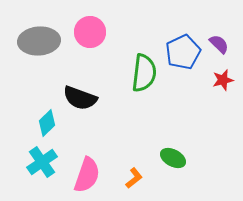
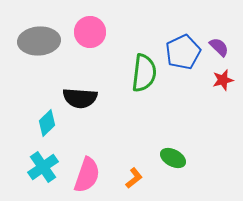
purple semicircle: moved 3 px down
black semicircle: rotated 16 degrees counterclockwise
cyan cross: moved 1 px right, 5 px down
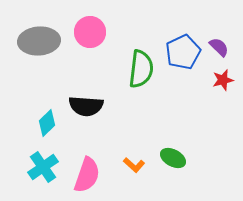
green semicircle: moved 3 px left, 4 px up
black semicircle: moved 6 px right, 8 px down
orange L-shape: moved 13 px up; rotated 80 degrees clockwise
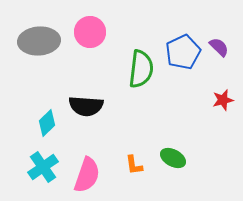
red star: moved 20 px down
orange L-shape: rotated 40 degrees clockwise
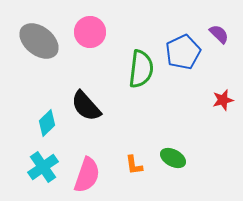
gray ellipse: rotated 42 degrees clockwise
purple semicircle: moved 13 px up
black semicircle: rotated 44 degrees clockwise
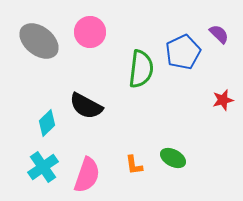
black semicircle: rotated 20 degrees counterclockwise
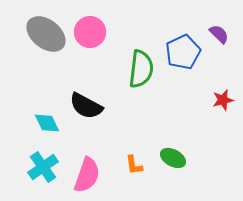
gray ellipse: moved 7 px right, 7 px up
cyan diamond: rotated 72 degrees counterclockwise
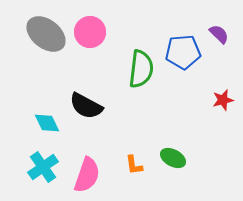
blue pentagon: rotated 20 degrees clockwise
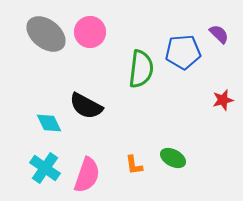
cyan diamond: moved 2 px right
cyan cross: moved 2 px right, 1 px down; rotated 20 degrees counterclockwise
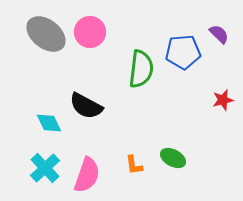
cyan cross: rotated 12 degrees clockwise
